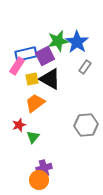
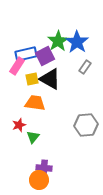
green star: rotated 20 degrees counterclockwise
orange trapezoid: rotated 45 degrees clockwise
purple cross: rotated 21 degrees clockwise
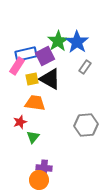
red star: moved 1 px right, 3 px up
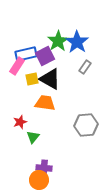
orange trapezoid: moved 10 px right
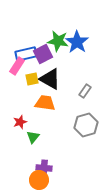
green star: rotated 30 degrees counterclockwise
purple square: moved 2 px left, 2 px up
gray rectangle: moved 24 px down
gray hexagon: rotated 10 degrees counterclockwise
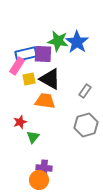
purple square: rotated 30 degrees clockwise
yellow square: moved 3 px left
orange trapezoid: moved 2 px up
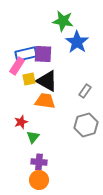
green star: moved 5 px right, 20 px up
black triangle: moved 3 px left, 2 px down
red star: moved 1 px right
purple cross: moved 5 px left, 6 px up
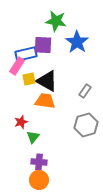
green star: moved 7 px left
purple square: moved 9 px up
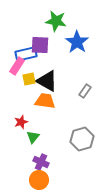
purple square: moved 3 px left
gray hexagon: moved 4 px left, 14 px down
purple cross: moved 2 px right; rotated 21 degrees clockwise
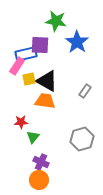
red star: rotated 16 degrees clockwise
